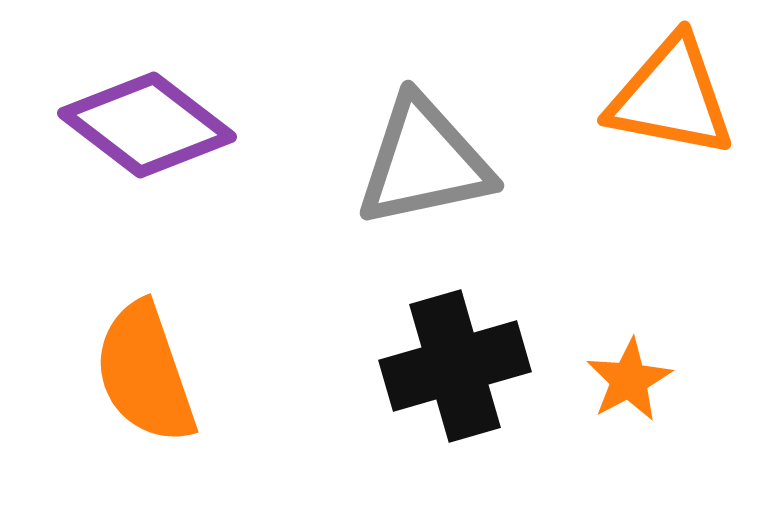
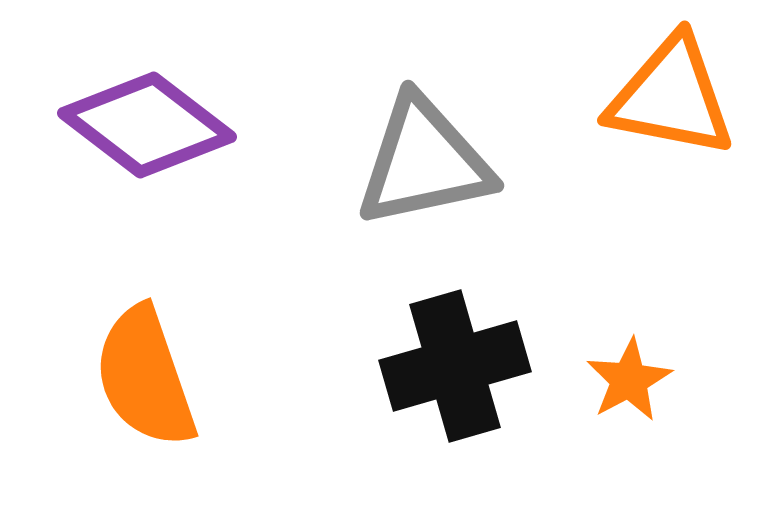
orange semicircle: moved 4 px down
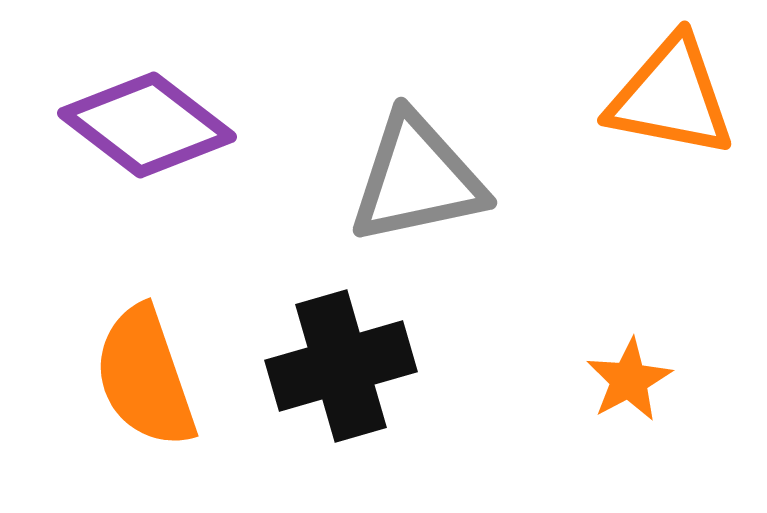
gray triangle: moved 7 px left, 17 px down
black cross: moved 114 px left
